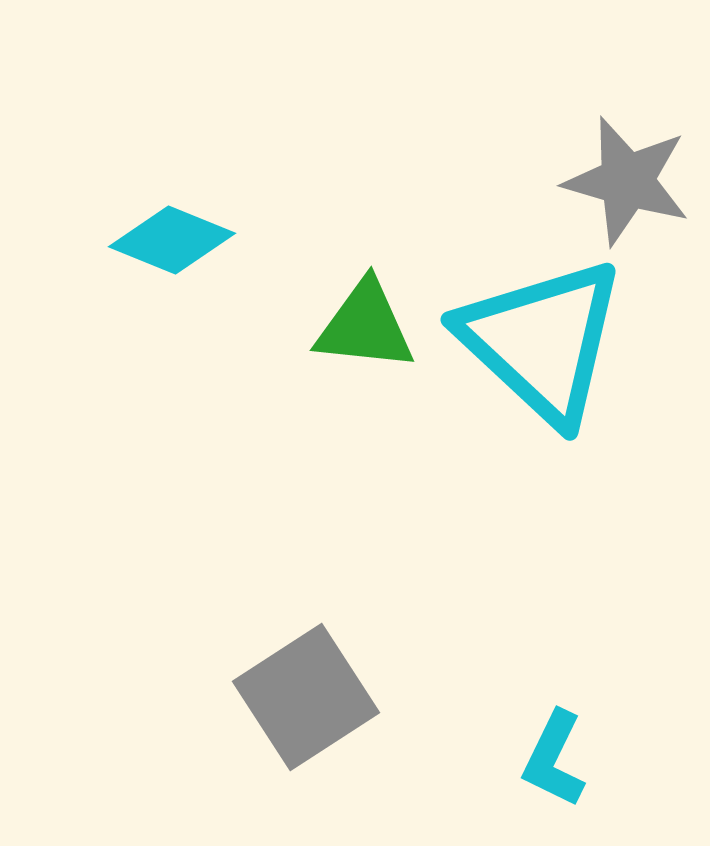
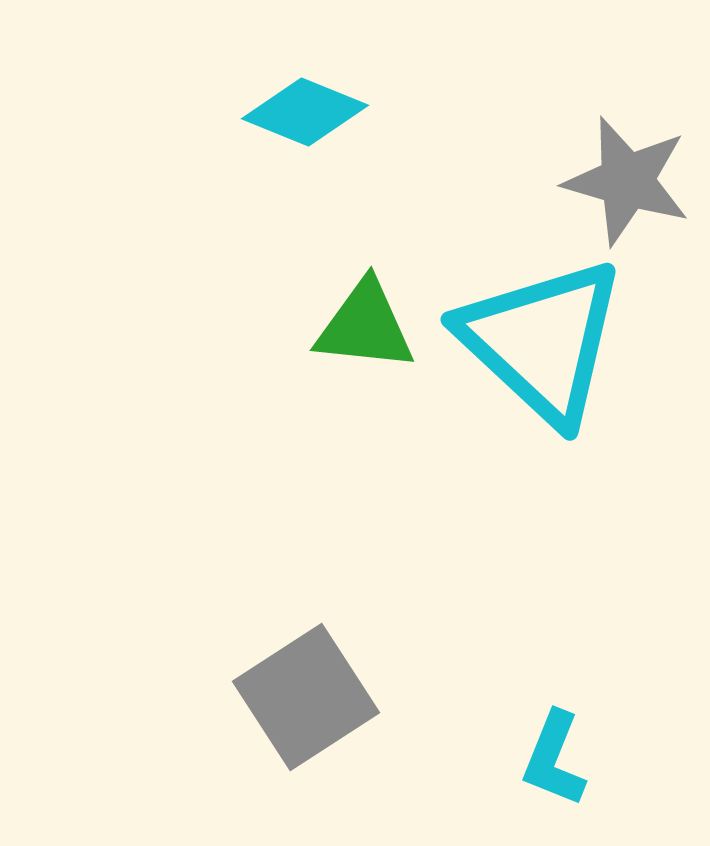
cyan diamond: moved 133 px right, 128 px up
cyan L-shape: rotated 4 degrees counterclockwise
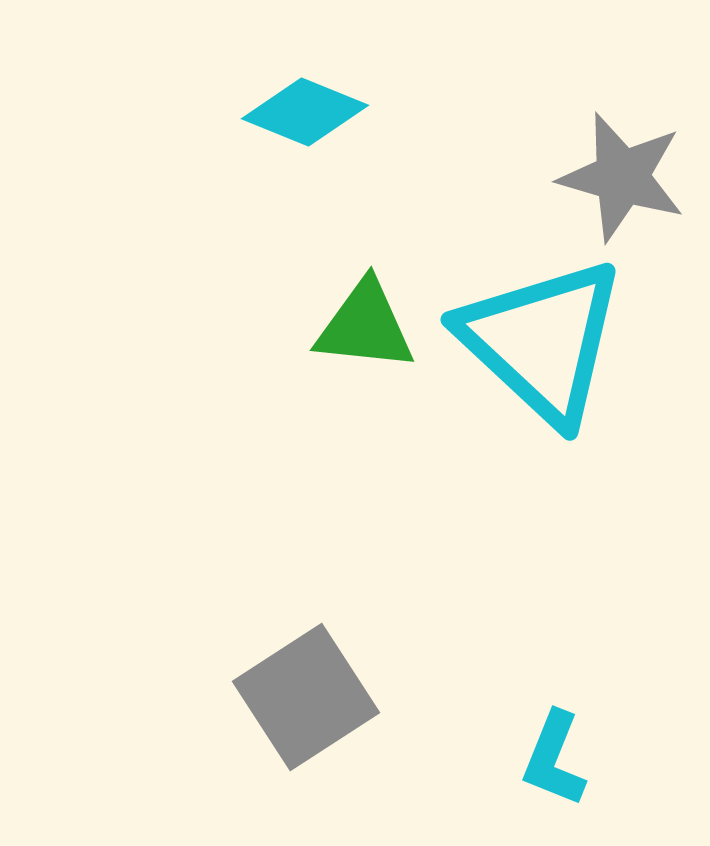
gray star: moved 5 px left, 4 px up
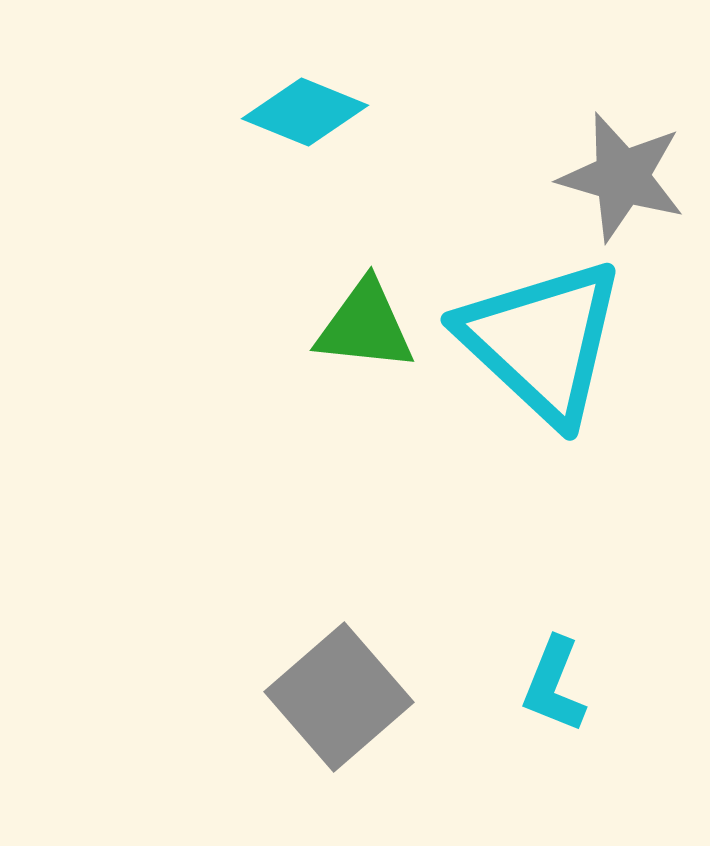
gray square: moved 33 px right; rotated 8 degrees counterclockwise
cyan L-shape: moved 74 px up
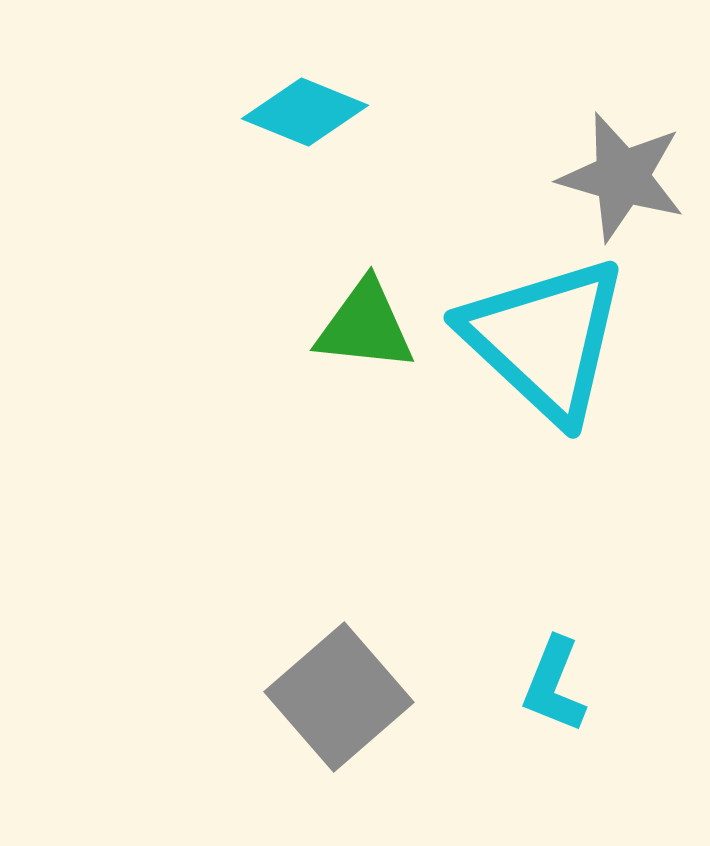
cyan triangle: moved 3 px right, 2 px up
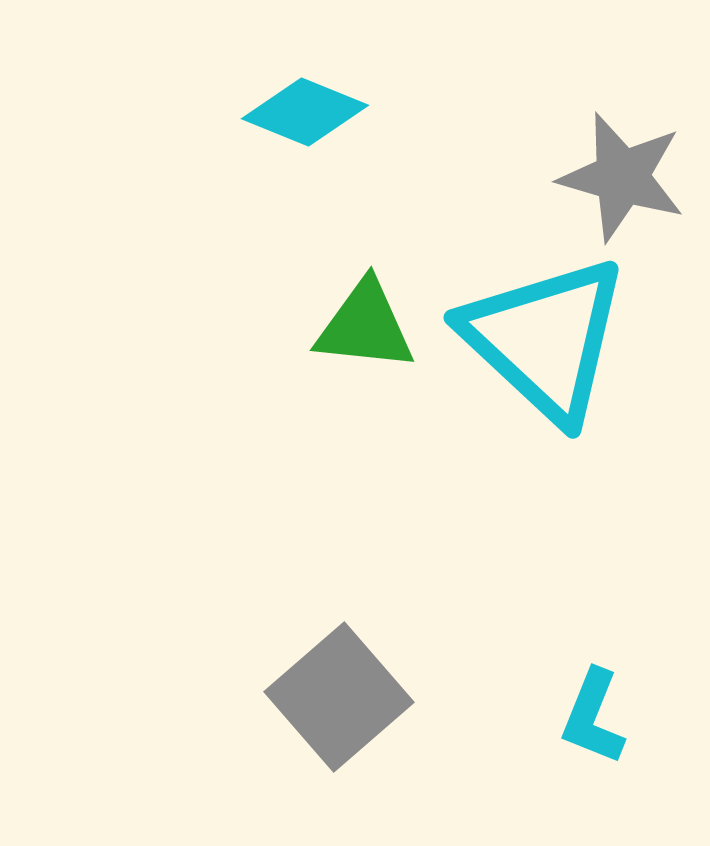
cyan L-shape: moved 39 px right, 32 px down
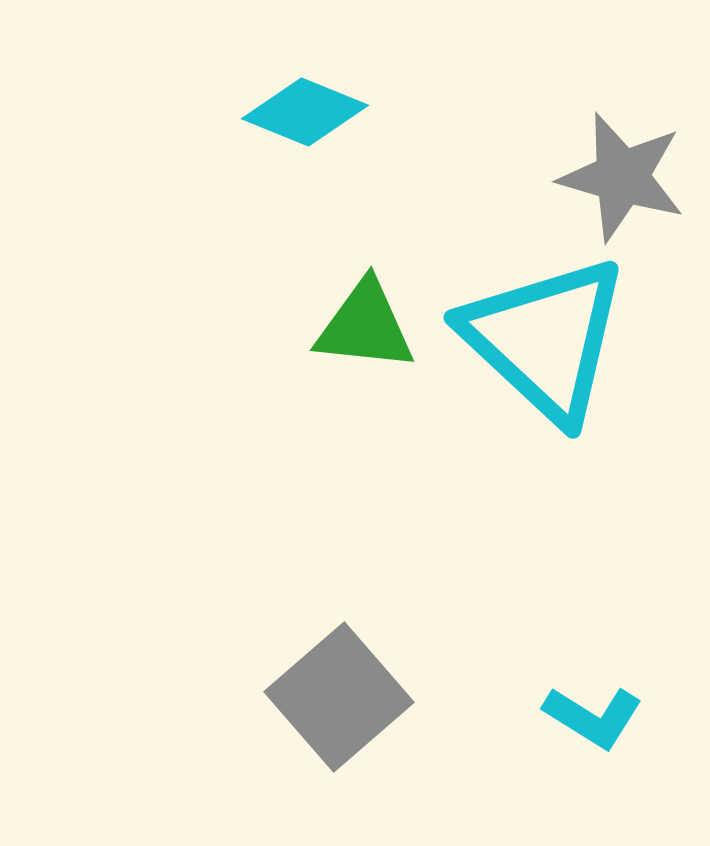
cyan L-shape: rotated 80 degrees counterclockwise
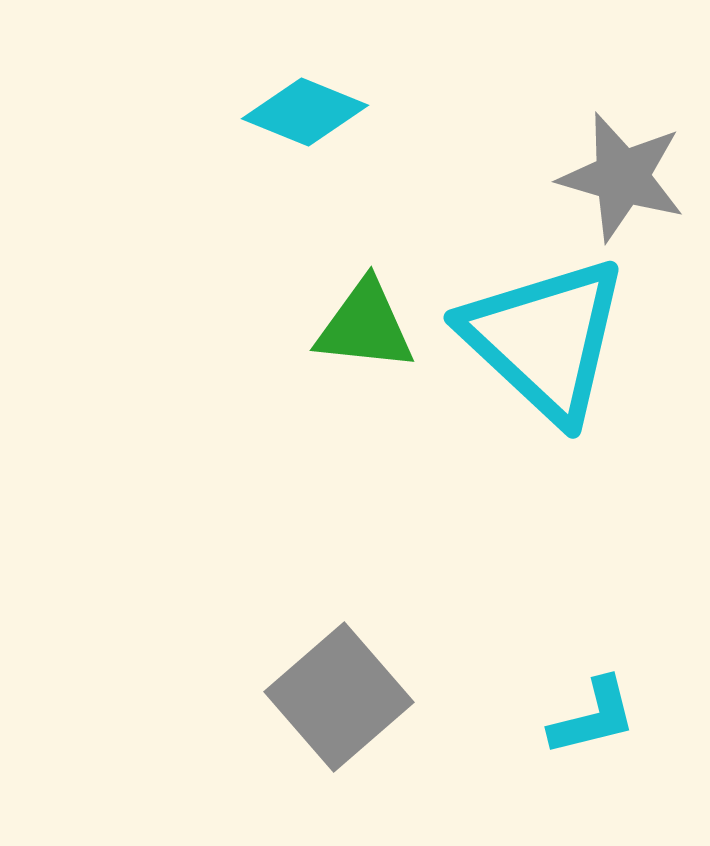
cyan L-shape: rotated 46 degrees counterclockwise
